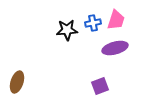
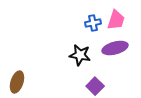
black star: moved 13 px right, 25 px down; rotated 15 degrees clockwise
purple square: moved 5 px left; rotated 24 degrees counterclockwise
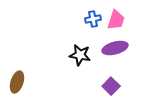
blue cross: moved 4 px up
purple square: moved 16 px right
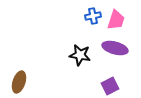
blue cross: moved 3 px up
purple ellipse: rotated 30 degrees clockwise
brown ellipse: moved 2 px right
purple square: moved 1 px left; rotated 18 degrees clockwise
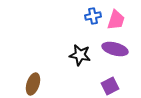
purple ellipse: moved 1 px down
brown ellipse: moved 14 px right, 2 px down
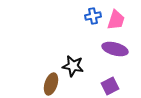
black star: moved 7 px left, 11 px down
brown ellipse: moved 18 px right
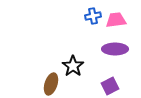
pink trapezoid: rotated 115 degrees counterclockwise
purple ellipse: rotated 15 degrees counterclockwise
black star: rotated 25 degrees clockwise
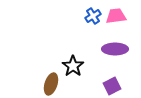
blue cross: rotated 21 degrees counterclockwise
pink trapezoid: moved 4 px up
purple square: moved 2 px right
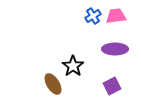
brown ellipse: moved 2 px right; rotated 50 degrees counterclockwise
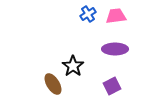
blue cross: moved 5 px left, 2 px up
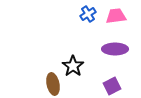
brown ellipse: rotated 20 degrees clockwise
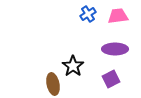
pink trapezoid: moved 2 px right
purple square: moved 1 px left, 7 px up
